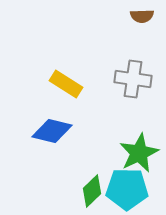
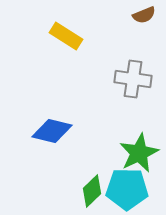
brown semicircle: moved 2 px right, 1 px up; rotated 20 degrees counterclockwise
yellow rectangle: moved 48 px up
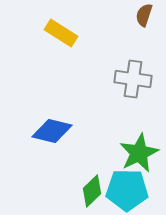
brown semicircle: rotated 130 degrees clockwise
yellow rectangle: moved 5 px left, 3 px up
cyan pentagon: moved 1 px down
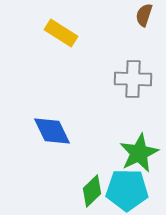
gray cross: rotated 6 degrees counterclockwise
blue diamond: rotated 51 degrees clockwise
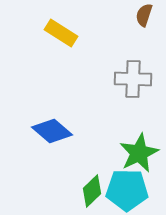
blue diamond: rotated 24 degrees counterclockwise
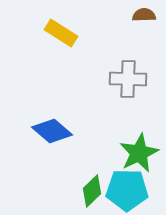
brown semicircle: rotated 70 degrees clockwise
gray cross: moved 5 px left
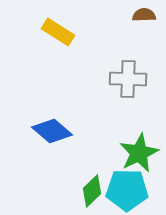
yellow rectangle: moved 3 px left, 1 px up
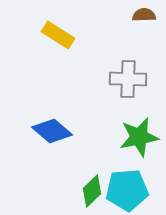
yellow rectangle: moved 3 px down
green star: moved 16 px up; rotated 15 degrees clockwise
cyan pentagon: rotated 6 degrees counterclockwise
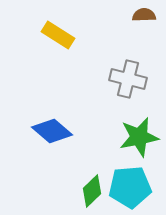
gray cross: rotated 12 degrees clockwise
cyan pentagon: moved 3 px right, 3 px up
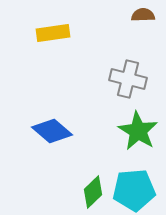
brown semicircle: moved 1 px left
yellow rectangle: moved 5 px left, 2 px up; rotated 40 degrees counterclockwise
green star: moved 1 px left, 6 px up; rotated 30 degrees counterclockwise
cyan pentagon: moved 4 px right, 3 px down
green diamond: moved 1 px right, 1 px down
